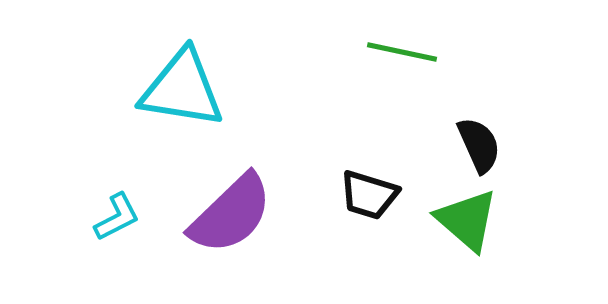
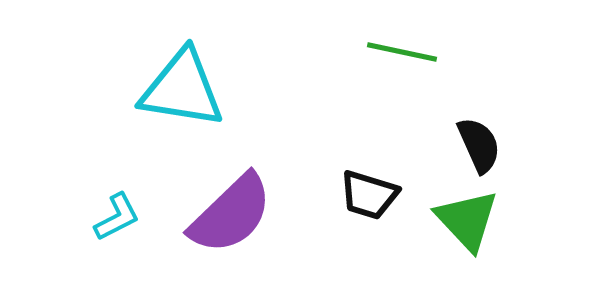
green triangle: rotated 6 degrees clockwise
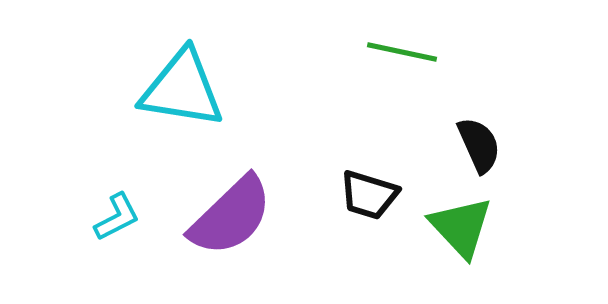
purple semicircle: moved 2 px down
green triangle: moved 6 px left, 7 px down
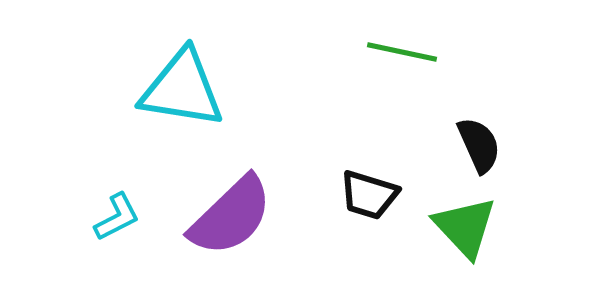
green triangle: moved 4 px right
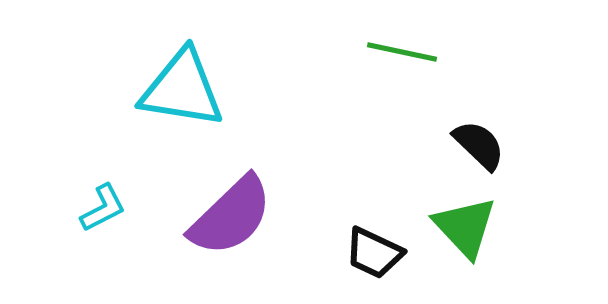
black semicircle: rotated 22 degrees counterclockwise
black trapezoid: moved 5 px right, 58 px down; rotated 8 degrees clockwise
cyan L-shape: moved 14 px left, 9 px up
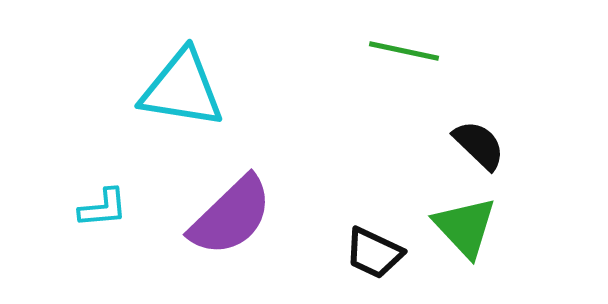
green line: moved 2 px right, 1 px up
cyan L-shape: rotated 22 degrees clockwise
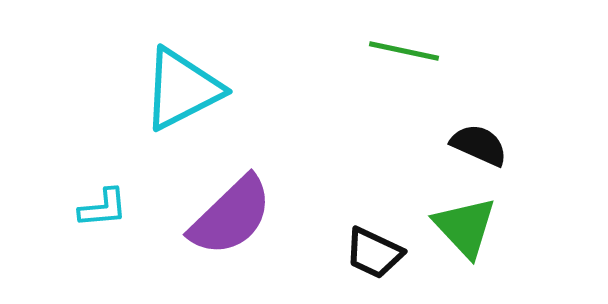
cyan triangle: rotated 36 degrees counterclockwise
black semicircle: rotated 20 degrees counterclockwise
